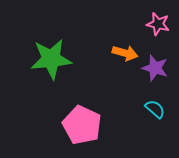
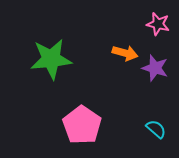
cyan semicircle: moved 1 px right, 20 px down
pink pentagon: rotated 9 degrees clockwise
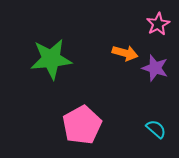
pink star: rotated 30 degrees clockwise
pink pentagon: rotated 9 degrees clockwise
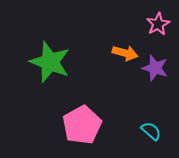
green star: moved 1 px left, 3 px down; rotated 27 degrees clockwise
cyan semicircle: moved 5 px left, 2 px down
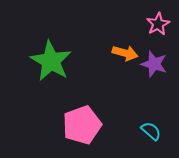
green star: moved 1 px right, 1 px up; rotated 9 degrees clockwise
purple star: moved 1 px left, 4 px up
pink pentagon: rotated 9 degrees clockwise
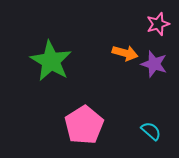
pink star: rotated 10 degrees clockwise
pink pentagon: moved 2 px right; rotated 12 degrees counterclockwise
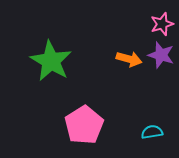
pink star: moved 4 px right
orange arrow: moved 4 px right, 6 px down
purple star: moved 7 px right, 9 px up
cyan semicircle: moved 1 px right, 1 px down; rotated 50 degrees counterclockwise
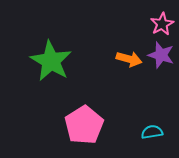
pink star: rotated 10 degrees counterclockwise
